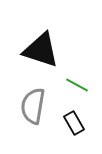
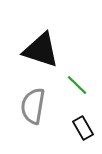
green line: rotated 15 degrees clockwise
black rectangle: moved 9 px right, 5 px down
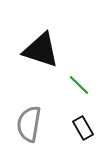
green line: moved 2 px right
gray semicircle: moved 4 px left, 18 px down
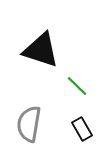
green line: moved 2 px left, 1 px down
black rectangle: moved 1 px left, 1 px down
